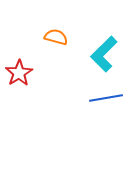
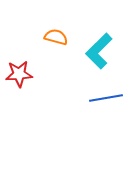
cyan L-shape: moved 5 px left, 3 px up
red star: moved 1 px down; rotated 28 degrees clockwise
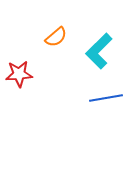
orange semicircle: rotated 125 degrees clockwise
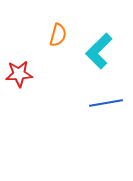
orange semicircle: moved 2 px right, 2 px up; rotated 35 degrees counterclockwise
blue line: moved 5 px down
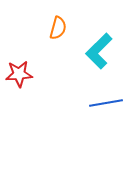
orange semicircle: moved 7 px up
